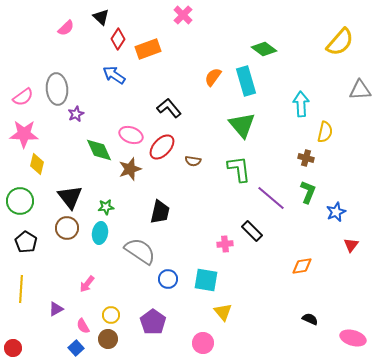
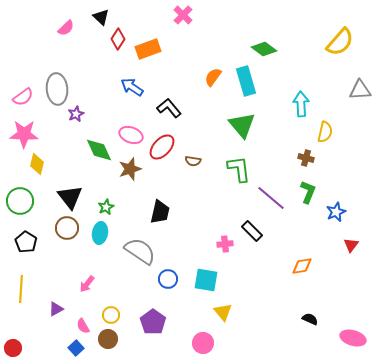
blue arrow at (114, 75): moved 18 px right, 12 px down
green star at (106, 207): rotated 21 degrees counterclockwise
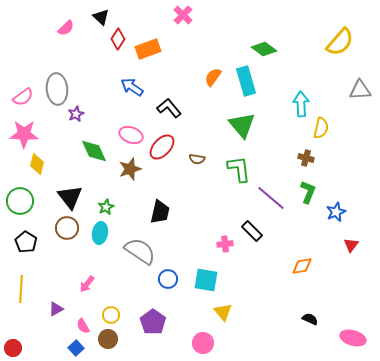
yellow semicircle at (325, 132): moved 4 px left, 4 px up
green diamond at (99, 150): moved 5 px left, 1 px down
brown semicircle at (193, 161): moved 4 px right, 2 px up
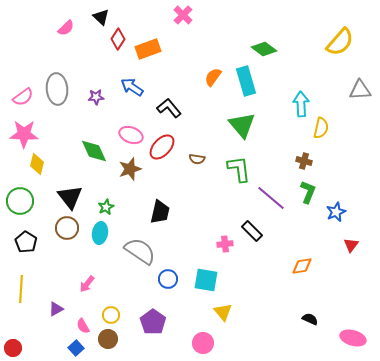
purple star at (76, 114): moved 20 px right, 17 px up; rotated 21 degrees clockwise
brown cross at (306, 158): moved 2 px left, 3 px down
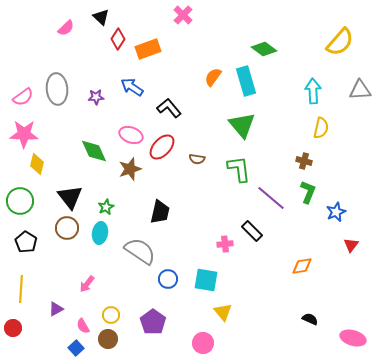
cyan arrow at (301, 104): moved 12 px right, 13 px up
red circle at (13, 348): moved 20 px up
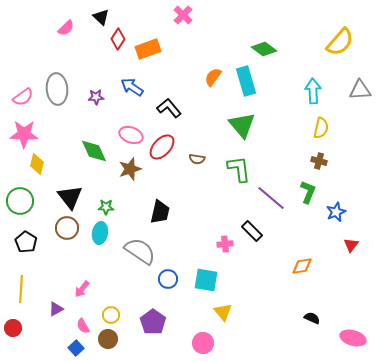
brown cross at (304, 161): moved 15 px right
green star at (106, 207): rotated 28 degrees clockwise
pink arrow at (87, 284): moved 5 px left, 5 px down
black semicircle at (310, 319): moved 2 px right, 1 px up
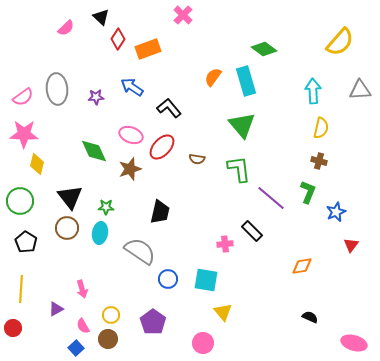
pink arrow at (82, 289): rotated 54 degrees counterclockwise
black semicircle at (312, 318): moved 2 px left, 1 px up
pink ellipse at (353, 338): moved 1 px right, 5 px down
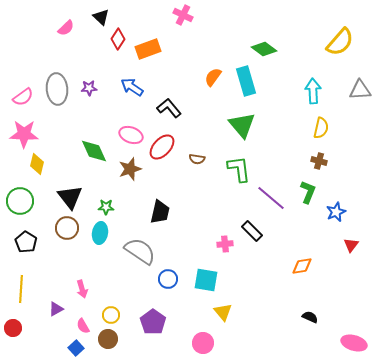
pink cross at (183, 15): rotated 18 degrees counterclockwise
purple star at (96, 97): moved 7 px left, 9 px up
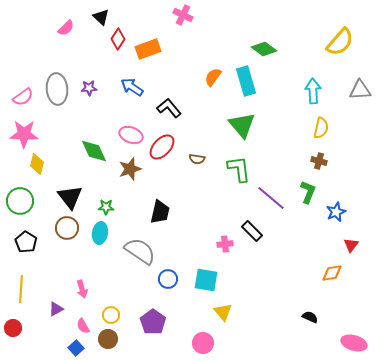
orange diamond at (302, 266): moved 30 px right, 7 px down
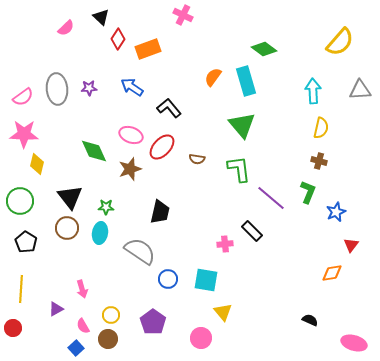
black semicircle at (310, 317): moved 3 px down
pink circle at (203, 343): moved 2 px left, 5 px up
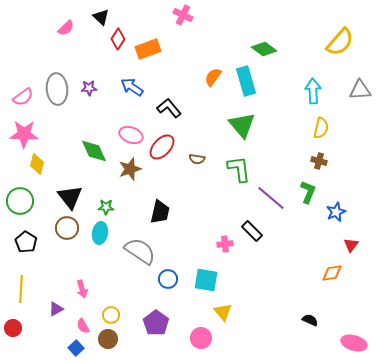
purple pentagon at (153, 322): moved 3 px right, 1 px down
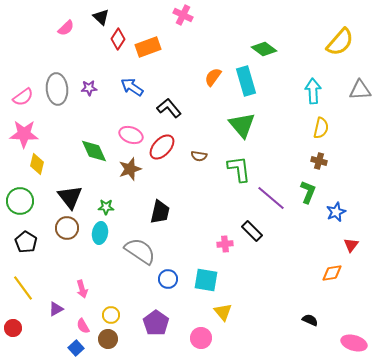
orange rectangle at (148, 49): moved 2 px up
brown semicircle at (197, 159): moved 2 px right, 3 px up
yellow line at (21, 289): moved 2 px right, 1 px up; rotated 40 degrees counterclockwise
